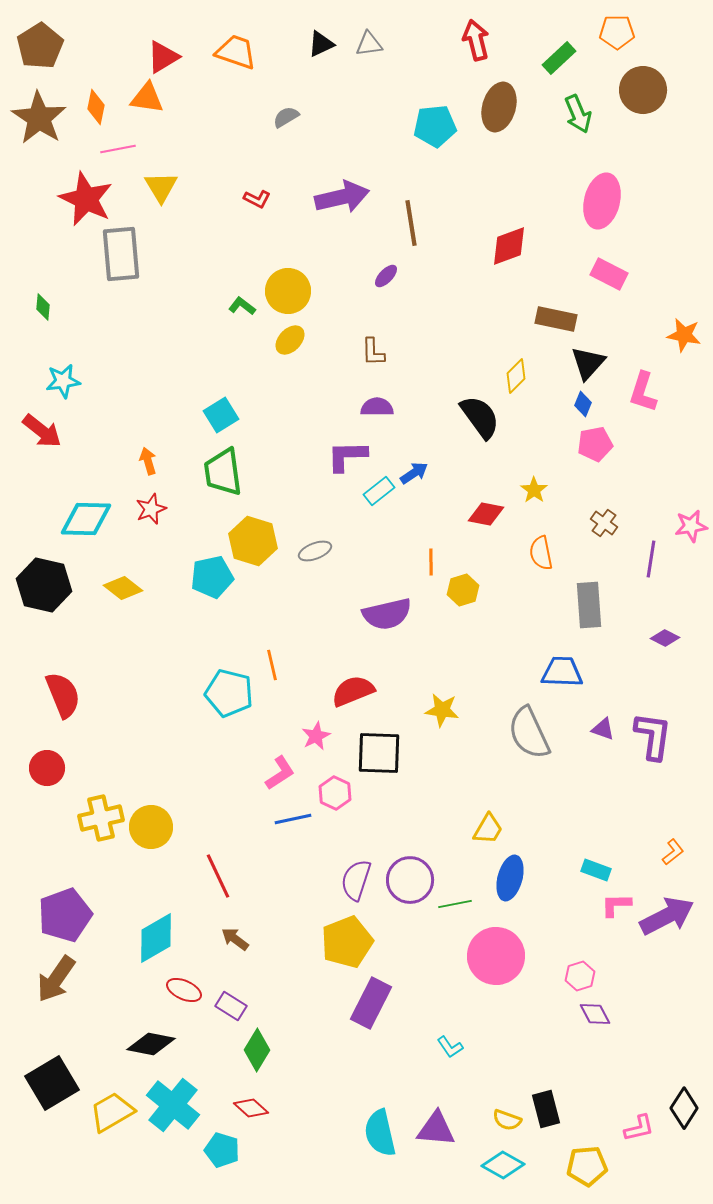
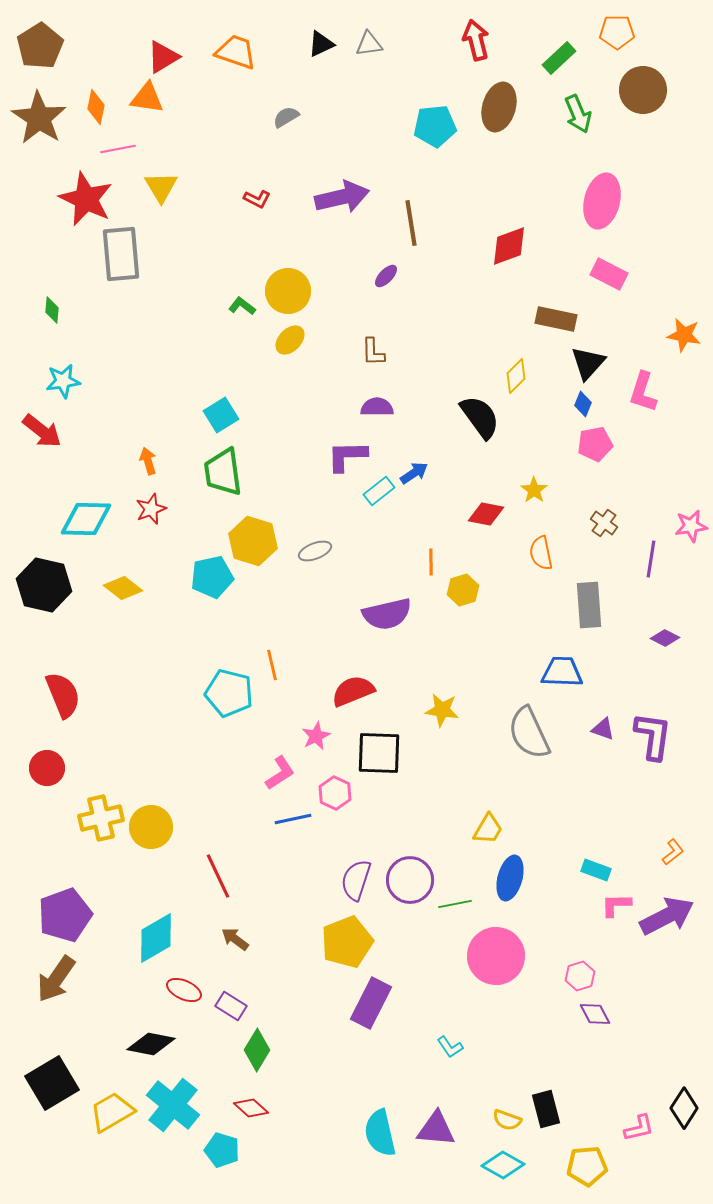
green diamond at (43, 307): moved 9 px right, 3 px down
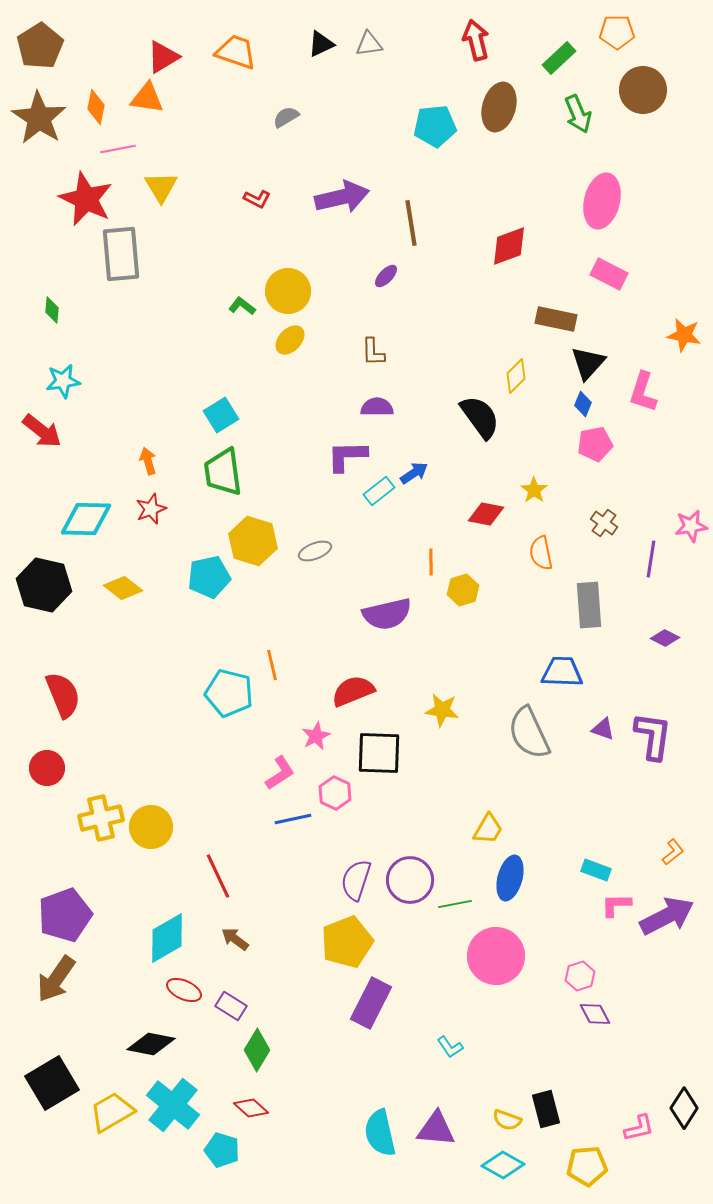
cyan pentagon at (212, 577): moved 3 px left
cyan diamond at (156, 938): moved 11 px right
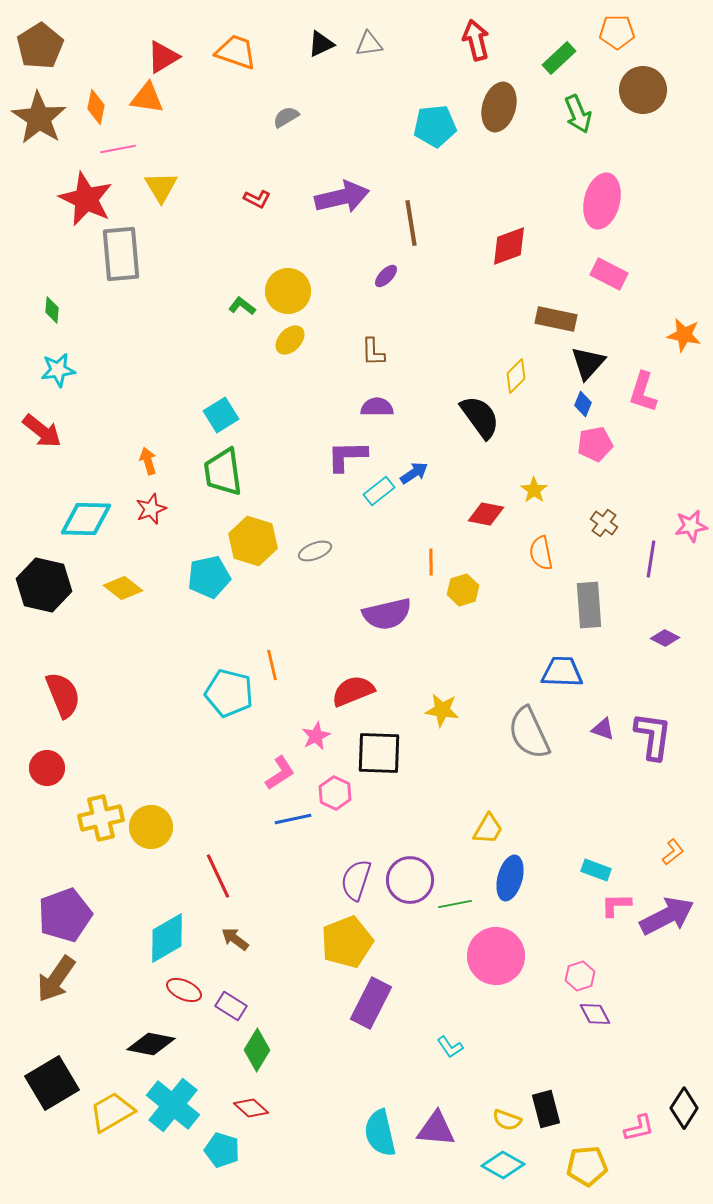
cyan star at (63, 381): moved 5 px left, 11 px up
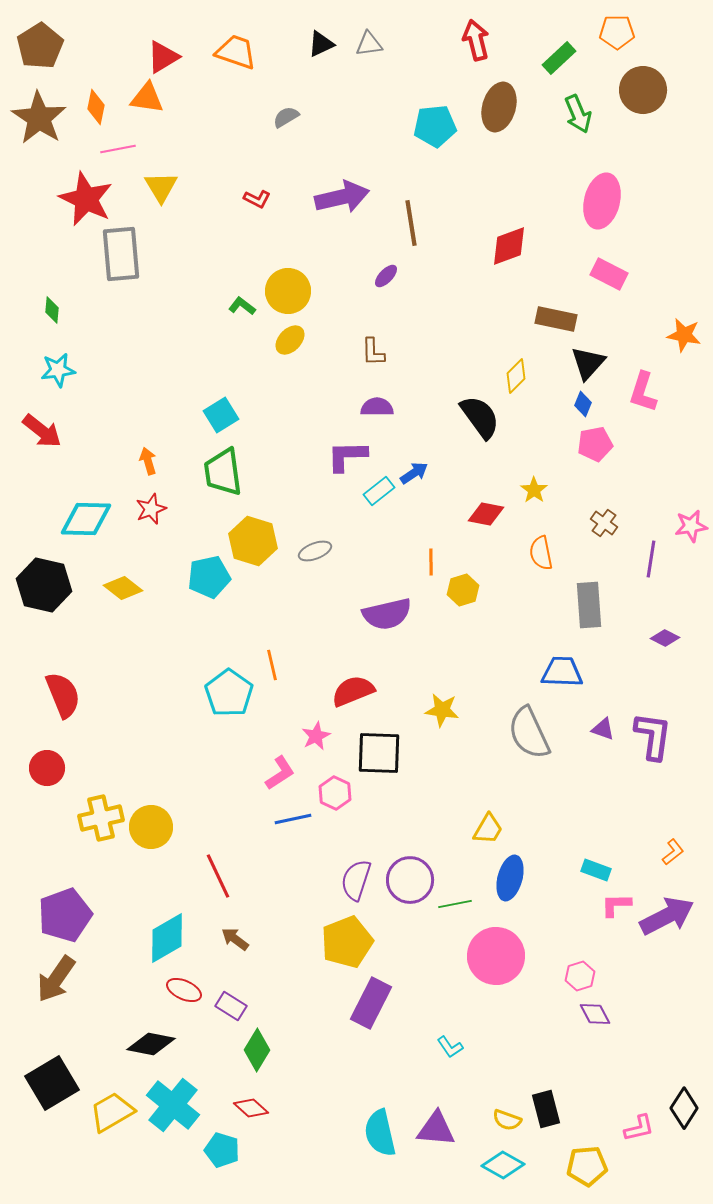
cyan pentagon at (229, 693): rotated 21 degrees clockwise
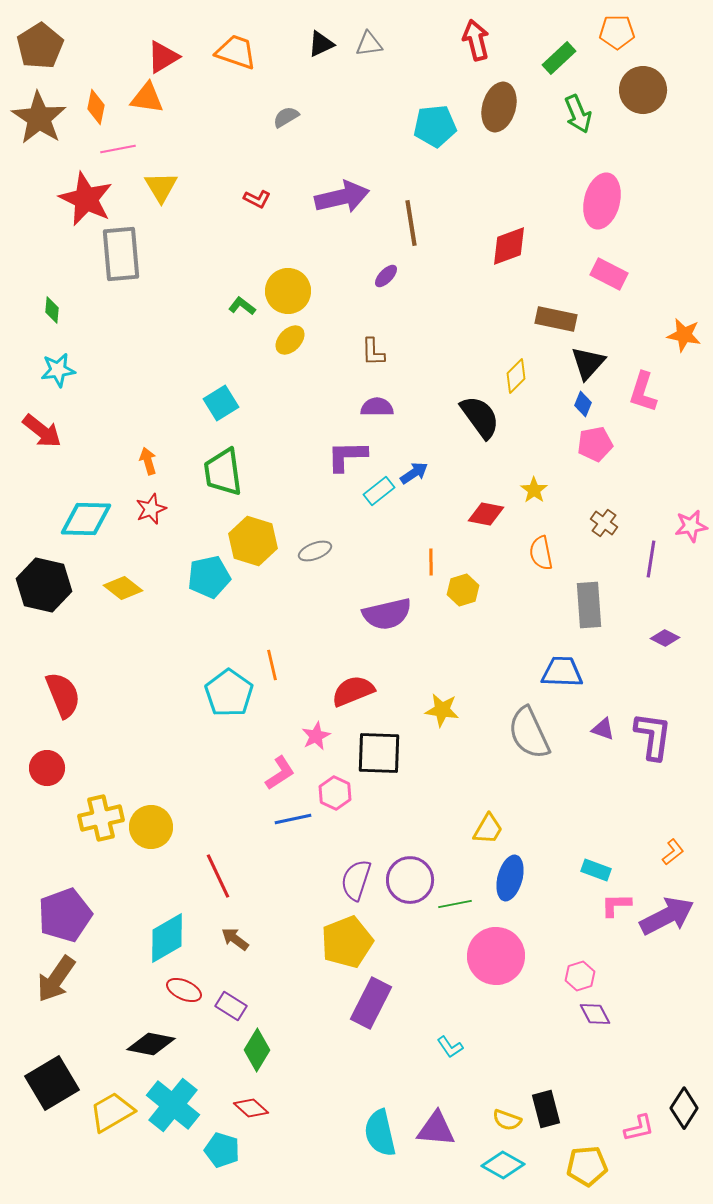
cyan square at (221, 415): moved 12 px up
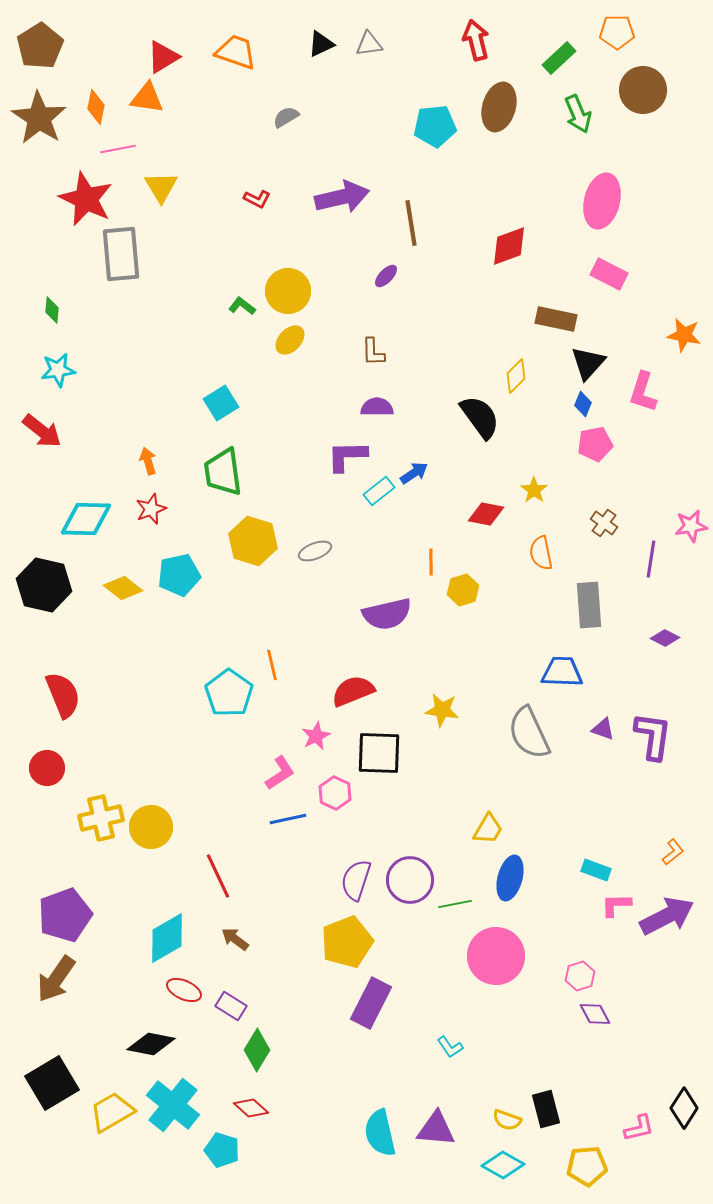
cyan pentagon at (209, 577): moved 30 px left, 2 px up
blue line at (293, 819): moved 5 px left
